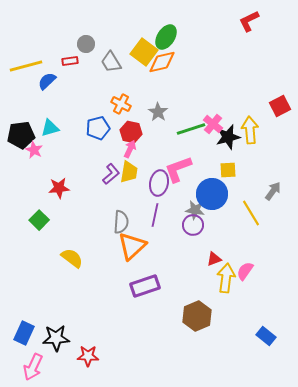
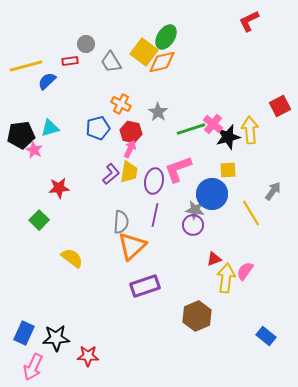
purple ellipse at (159, 183): moved 5 px left, 2 px up
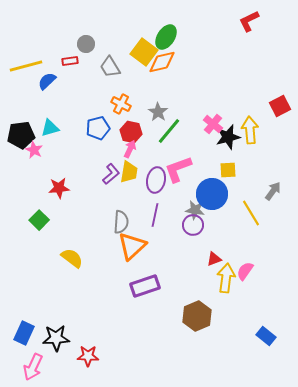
gray trapezoid at (111, 62): moved 1 px left, 5 px down
green line at (191, 129): moved 22 px left, 2 px down; rotated 32 degrees counterclockwise
purple ellipse at (154, 181): moved 2 px right, 1 px up
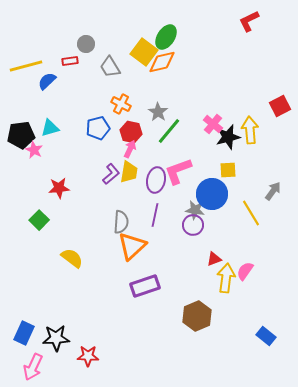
pink L-shape at (178, 169): moved 2 px down
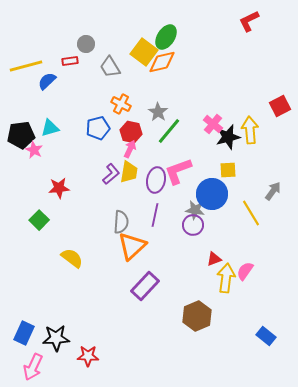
purple rectangle at (145, 286): rotated 28 degrees counterclockwise
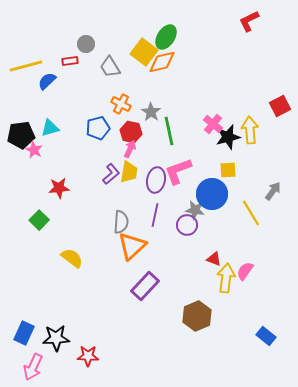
gray star at (158, 112): moved 7 px left
green line at (169, 131): rotated 52 degrees counterclockwise
purple circle at (193, 225): moved 6 px left
red triangle at (214, 259): rotated 42 degrees clockwise
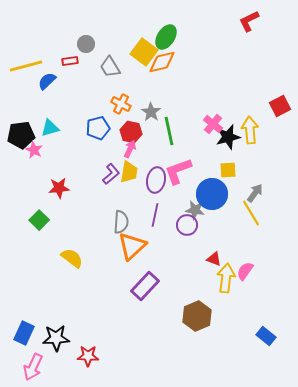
gray arrow at (273, 191): moved 18 px left, 2 px down
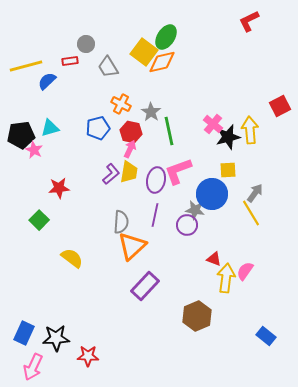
gray trapezoid at (110, 67): moved 2 px left
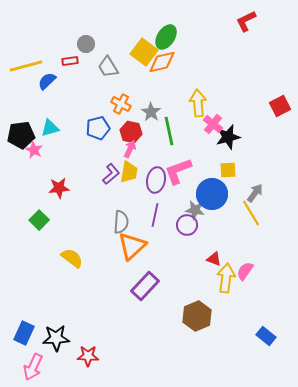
red L-shape at (249, 21): moved 3 px left
yellow arrow at (250, 130): moved 52 px left, 27 px up
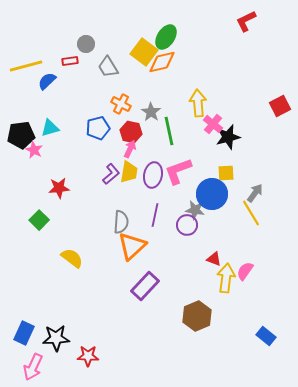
yellow square at (228, 170): moved 2 px left, 3 px down
purple ellipse at (156, 180): moved 3 px left, 5 px up
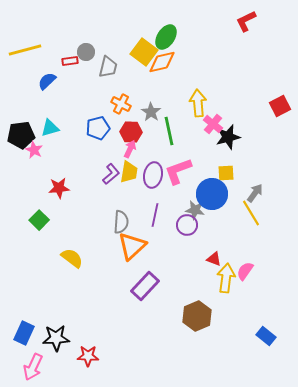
gray circle at (86, 44): moved 8 px down
yellow line at (26, 66): moved 1 px left, 16 px up
gray trapezoid at (108, 67): rotated 135 degrees counterclockwise
red hexagon at (131, 132): rotated 10 degrees counterclockwise
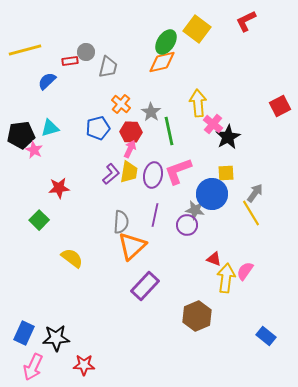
green ellipse at (166, 37): moved 5 px down
yellow square at (144, 52): moved 53 px right, 23 px up
orange cross at (121, 104): rotated 12 degrees clockwise
black star at (228, 137): rotated 15 degrees counterclockwise
red star at (88, 356): moved 4 px left, 9 px down
